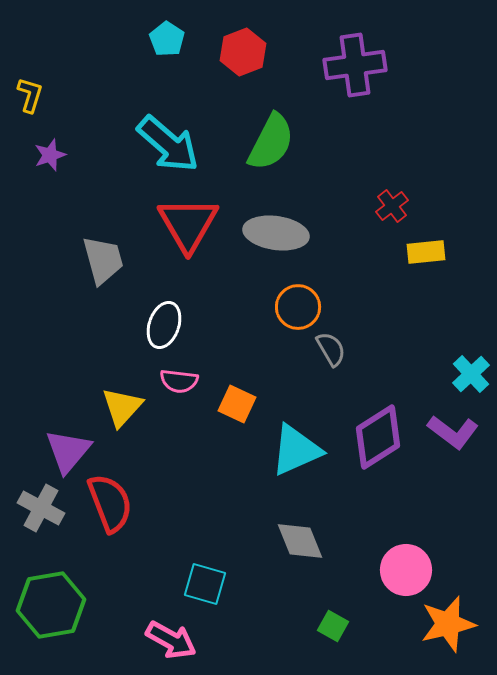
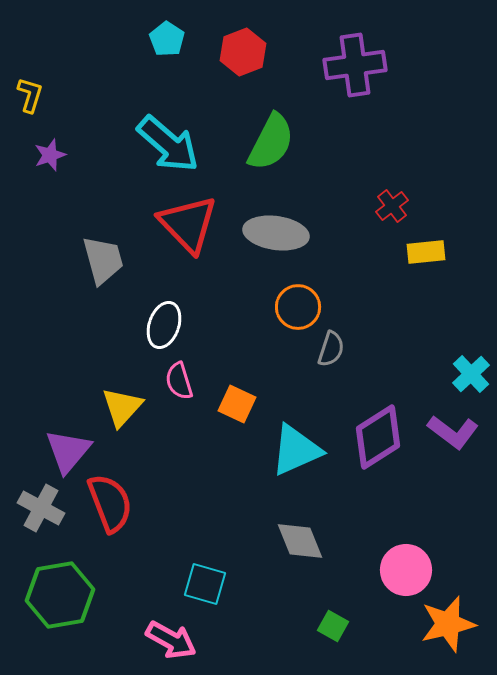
red triangle: rotated 14 degrees counterclockwise
gray semicircle: rotated 48 degrees clockwise
pink semicircle: rotated 66 degrees clockwise
green hexagon: moved 9 px right, 10 px up
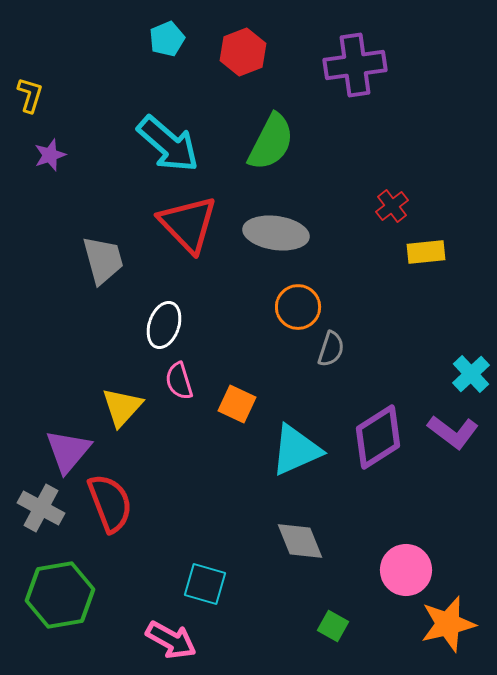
cyan pentagon: rotated 16 degrees clockwise
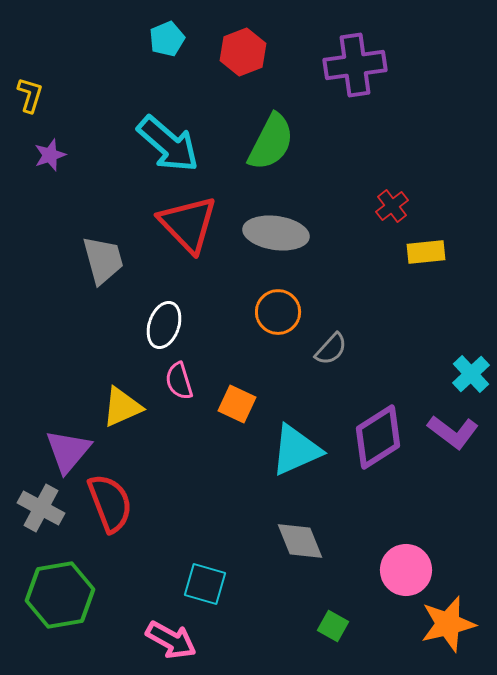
orange circle: moved 20 px left, 5 px down
gray semicircle: rotated 24 degrees clockwise
yellow triangle: rotated 24 degrees clockwise
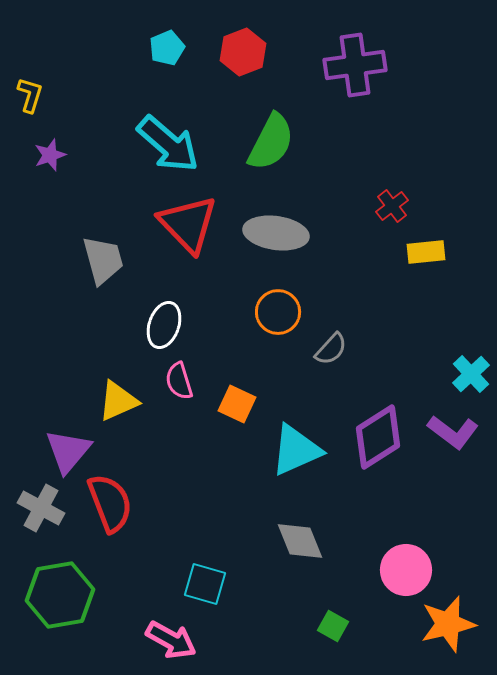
cyan pentagon: moved 9 px down
yellow triangle: moved 4 px left, 6 px up
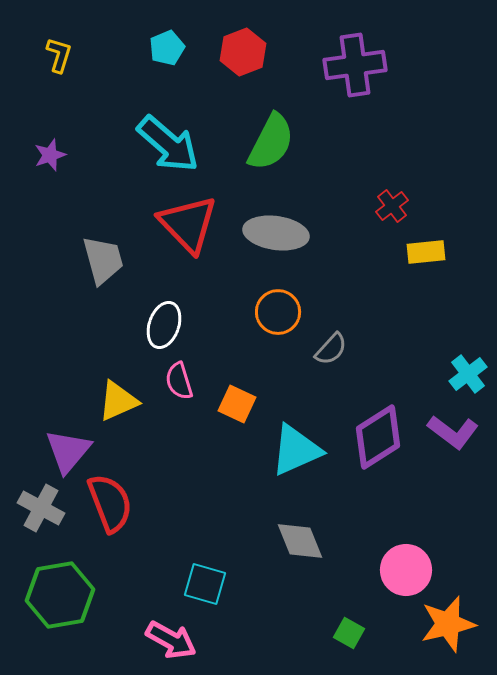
yellow L-shape: moved 29 px right, 40 px up
cyan cross: moved 3 px left; rotated 6 degrees clockwise
green square: moved 16 px right, 7 px down
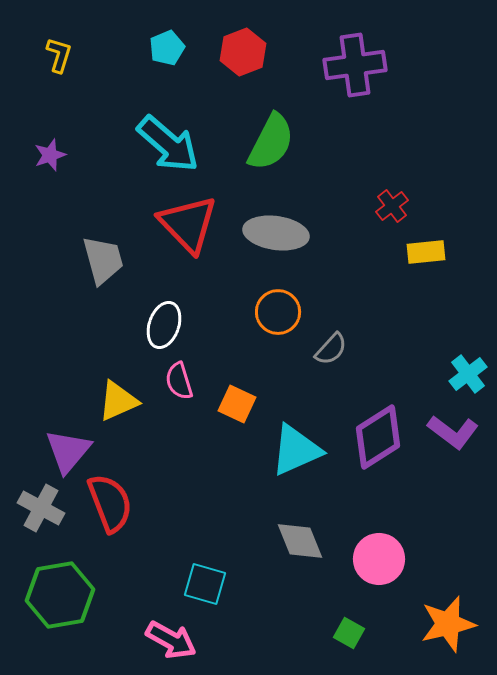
pink circle: moved 27 px left, 11 px up
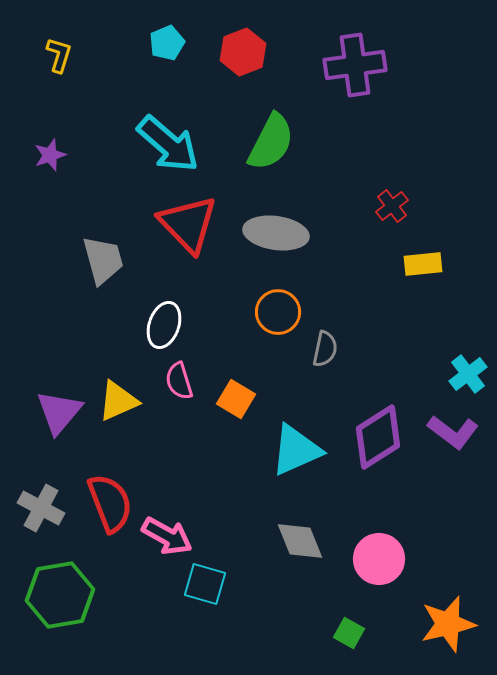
cyan pentagon: moved 5 px up
yellow rectangle: moved 3 px left, 12 px down
gray semicircle: moved 6 px left; rotated 30 degrees counterclockwise
orange square: moved 1 px left, 5 px up; rotated 6 degrees clockwise
purple triangle: moved 9 px left, 39 px up
pink arrow: moved 4 px left, 104 px up
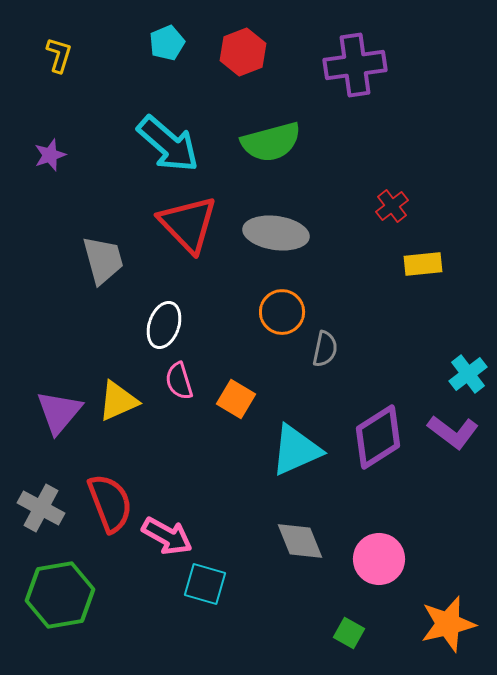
green semicircle: rotated 48 degrees clockwise
orange circle: moved 4 px right
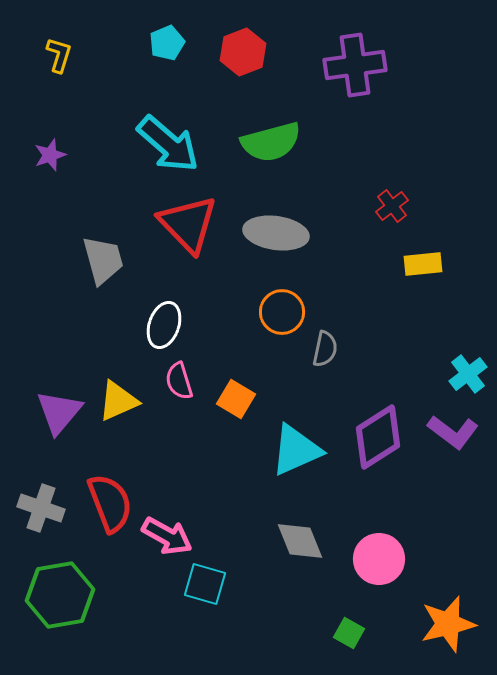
gray cross: rotated 9 degrees counterclockwise
